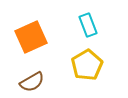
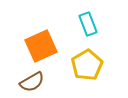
cyan rectangle: moved 1 px up
orange square: moved 10 px right, 9 px down
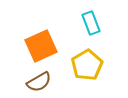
cyan rectangle: moved 3 px right, 1 px up
brown semicircle: moved 7 px right
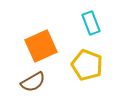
yellow pentagon: rotated 20 degrees counterclockwise
brown semicircle: moved 6 px left
